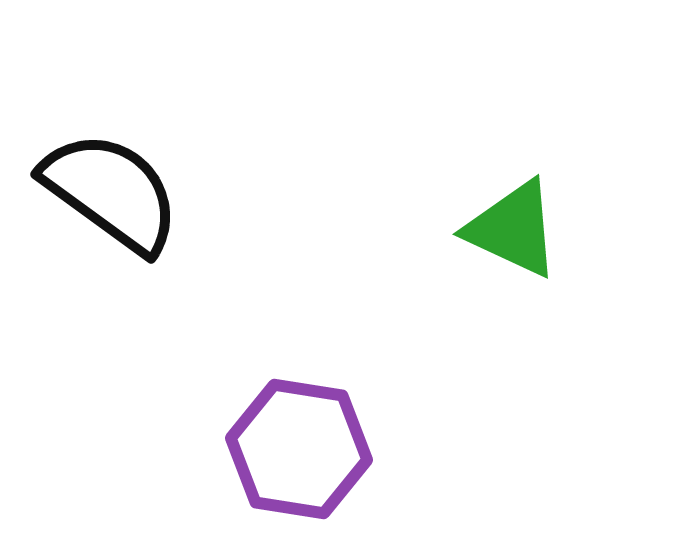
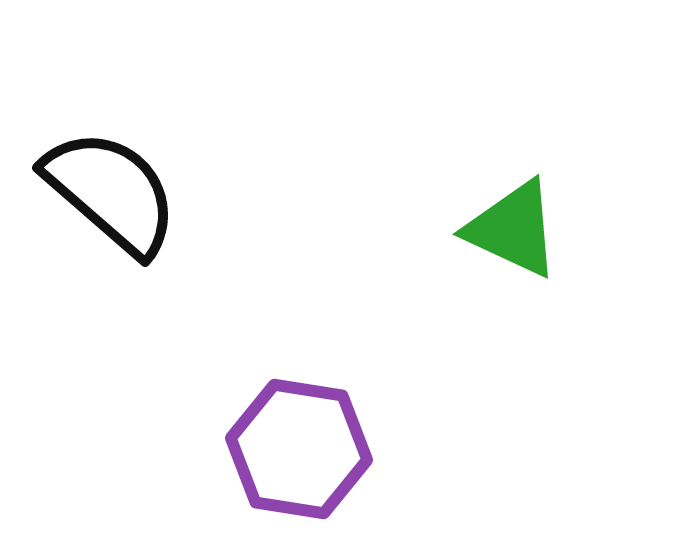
black semicircle: rotated 5 degrees clockwise
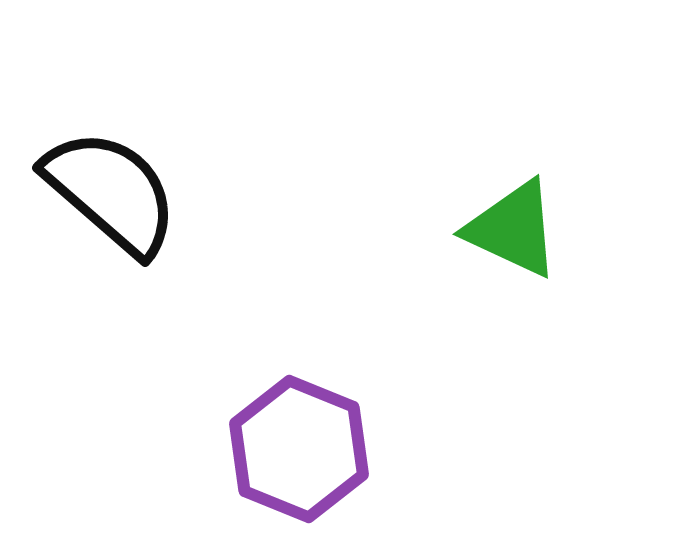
purple hexagon: rotated 13 degrees clockwise
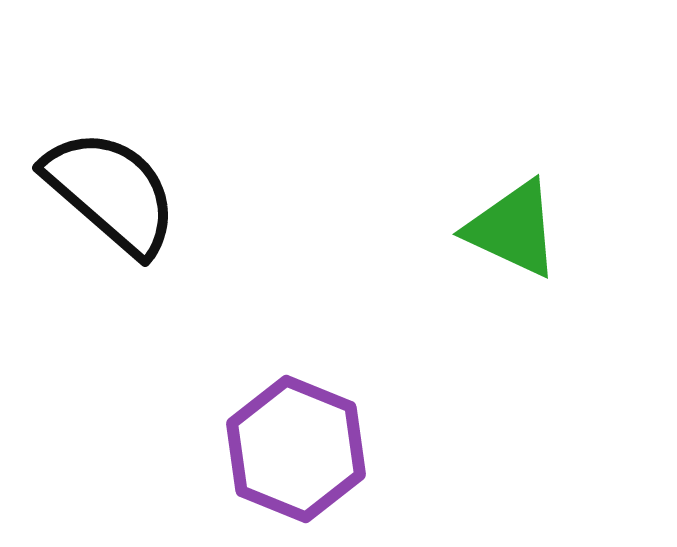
purple hexagon: moved 3 px left
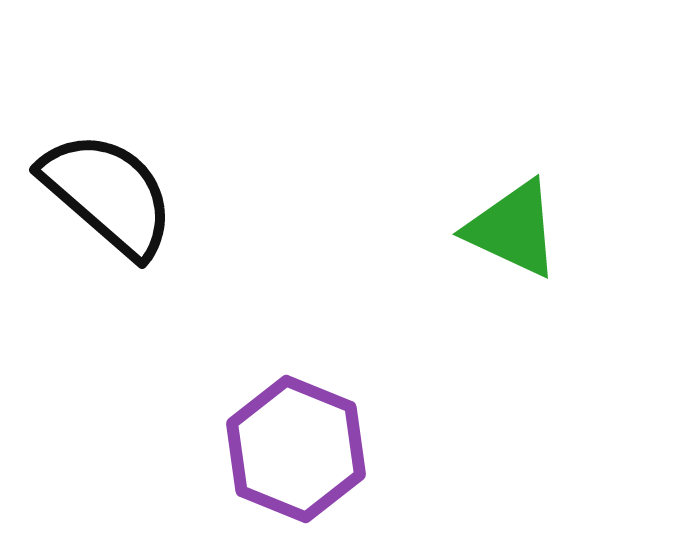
black semicircle: moved 3 px left, 2 px down
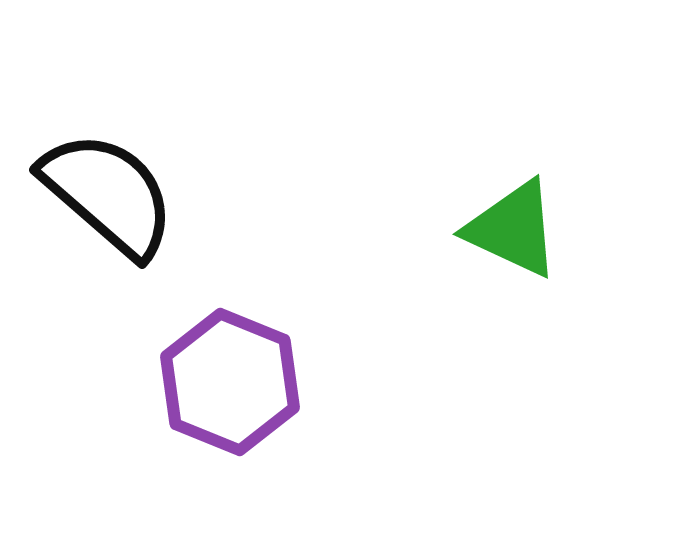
purple hexagon: moved 66 px left, 67 px up
